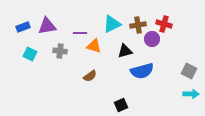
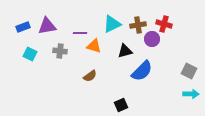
blue semicircle: rotated 30 degrees counterclockwise
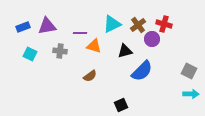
brown cross: rotated 28 degrees counterclockwise
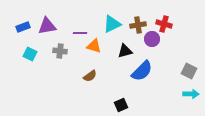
brown cross: rotated 28 degrees clockwise
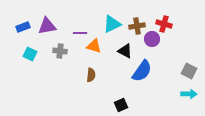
brown cross: moved 1 px left, 1 px down
black triangle: rotated 42 degrees clockwise
blue semicircle: rotated 10 degrees counterclockwise
brown semicircle: moved 1 px right, 1 px up; rotated 48 degrees counterclockwise
cyan arrow: moved 2 px left
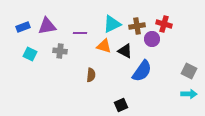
orange triangle: moved 10 px right
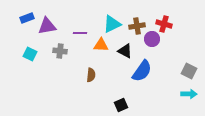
blue rectangle: moved 4 px right, 9 px up
orange triangle: moved 3 px left, 1 px up; rotated 14 degrees counterclockwise
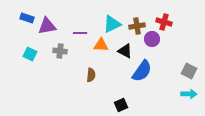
blue rectangle: rotated 40 degrees clockwise
red cross: moved 2 px up
